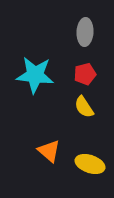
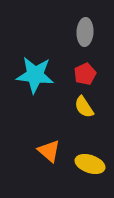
red pentagon: rotated 10 degrees counterclockwise
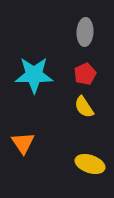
cyan star: moved 1 px left; rotated 6 degrees counterclockwise
orange triangle: moved 26 px left, 8 px up; rotated 15 degrees clockwise
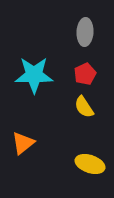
orange triangle: rotated 25 degrees clockwise
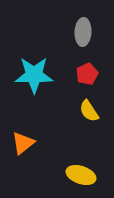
gray ellipse: moved 2 px left
red pentagon: moved 2 px right
yellow semicircle: moved 5 px right, 4 px down
yellow ellipse: moved 9 px left, 11 px down
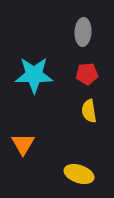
red pentagon: rotated 20 degrees clockwise
yellow semicircle: rotated 25 degrees clockwise
orange triangle: moved 1 px down; rotated 20 degrees counterclockwise
yellow ellipse: moved 2 px left, 1 px up
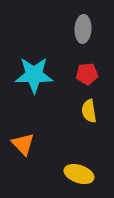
gray ellipse: moved 3 px up
orange triangle: rotated 15 degrees counterclockwise
